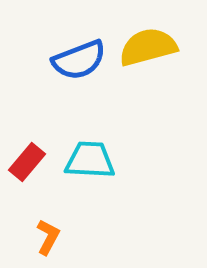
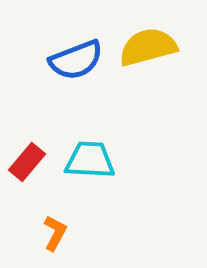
blue semicircle: moved 3 px left
orange L-shape: moved 7 px right, 4 px up
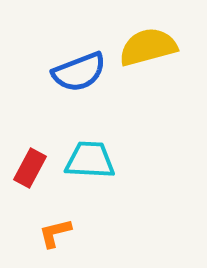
blue semicircle: moved 3 px right, 12 px down
red rectangle: moved 3 px right, 6 px down; rotated 12 degrees counterclockwise
orange L-shape: rotated 132 degrees counterclockwise
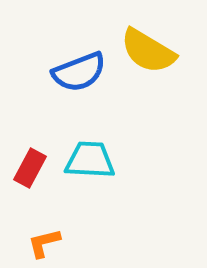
yellow semicircle: moved 4 px down; rotated 134 degrees counterclockwise
orange L-shape: moved 11 px left, 10 px down
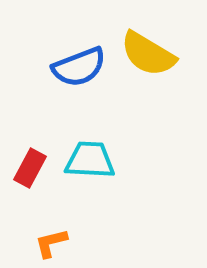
yellow semicircle: moved 3 px down
blue semicircle: moved 5 px up
orange L-shape: moved 7 px right
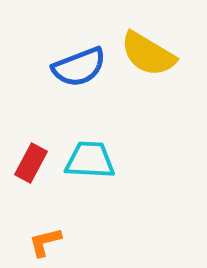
red rectangle: moved 1 px right, 5 px up
orange L-shape: moved 6 px left, 1 px up
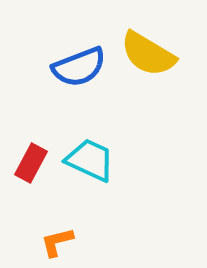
cyan trapezoid: rotated 22 degrees clockwise
orange L-shape: moved 12 px right
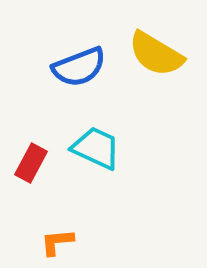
yellow semicircle: moved 8 px right
cyan trapezoid: moved 6 px right, 12 px up
orange L-shape: rotated 9 degrees clockwise
